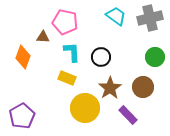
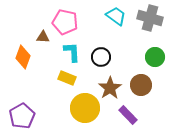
gray cross: rotated 30 degrees clockwise
brown circle: moved 2 px left, 2 px up
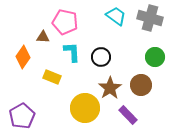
orange diamond: rotated 15 degrees clockwise
yellow rectangle: moved 15 px left, 1 px up
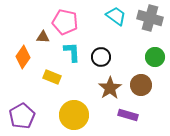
yellow circle: moved 11 px left, 7 px down
purple rectangle: rotated 30 degrees counterclockwise
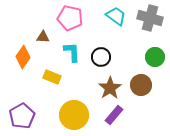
pink pentagon: moved 5 px right, 4 px up
purple rectangle: moved 14 px left; rotated 66 degrees counterclockwise
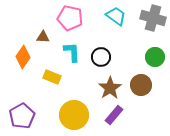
gray cross: moved 3 px right
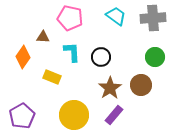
gray cross: rotated 20 degrees counterclockwise
